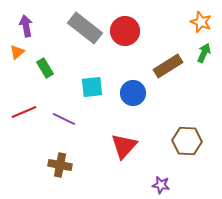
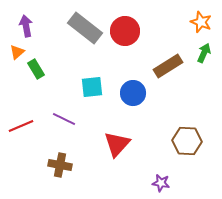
green rectangle: moved 9 px left, 1 px down
red line: moved 3 px left, 14 px down
red triangle: moved 7 px left, 2 px up
purple star: moved 2 px up
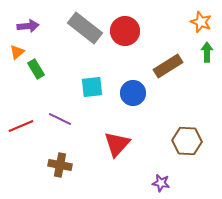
purple arrow: moved 2 px right; rotated 95 degrees clockwise
green arrow: moved 3 px right, 1 px up; rotated 24 degrees counterclockwise
purple line: moved 4 px left
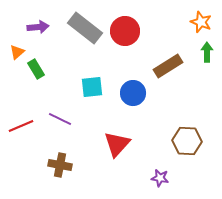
purple arrow: moved 10 px right, 1 px down
purple star: moved 1 px left, 5 px up
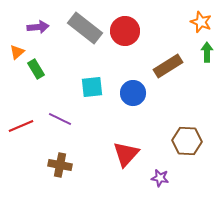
red triangle: moved 9 px right, 10 px down
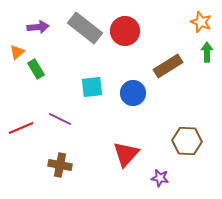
red line: moved 2 px down
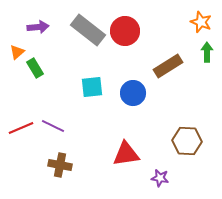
gray rectangle: moved 3 px right, 2 px down
green rectangle: moved 1 px left, 1 px up
purple line: moved 7 px left, 7 px down
red triangle: rotated 40 degrees clockwise
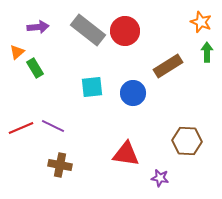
red triangle: rotated 16 degrees clockwise
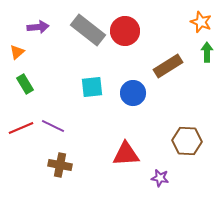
green rectangle: moved 10 px left, 16 px down
red triangle: rotated 12 degrees counterclockwise
